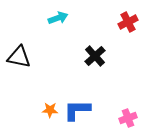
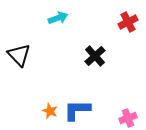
black triangle: moved 2 px up; rotated 35 degrees clockwise
orange star: moved 1 px down; rotated 21 degrees clockwise
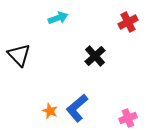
blue L-shape: moved 2 px up; rotated 40 degrees counterclockwise
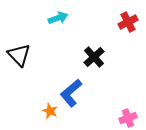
black cross: moved 1 px left, 1 px down
blue L-shape: moved 6 px left, 15 px up
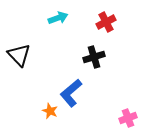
red cross: moved 22 px left
black cross: rotated 25 degrees clockwise
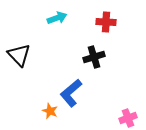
cyan arrow: moved 1 px left
red cross: rotated 30 degrees clockwise
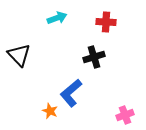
pink cross: moved 3 px left, 3 px up
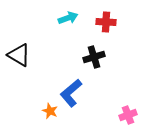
cyan arrow: moved 11 px right
black triangle: rotated 15 degrees counterclockwise
pink cross: moved 3 px right
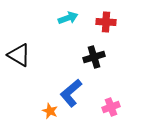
pink cross: moved 17 px left, 8 px up
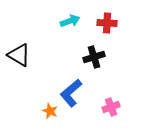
cyan arrow: moved 2 px right, 3 px down
red cross: moved 1 px right, 1 px down
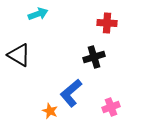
cyan arrow: moved 32 px left, 7 px up
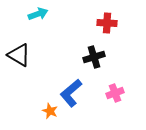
pink cross: moved 4 px right, 14 px up
